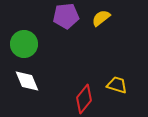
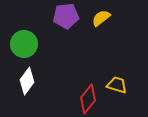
white diamond: rotated 60 degrees clockwise
red diamond: moved 4 px right
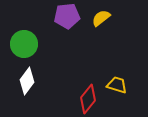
purple pentagon: moved 1 px right
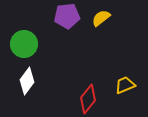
yellow trapezoid: moved 8 px right; rotated 40 degrees counterclockwise
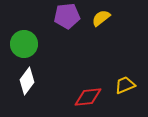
red diamond: moved 2 px up; rotated 44 degrees clockwise
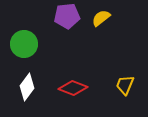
white diamond: moved 6 px down
yellow trapezoid: rotated 45 degrees counterclockwise
red diamond: moved 15 px left, 9 px up; rotated 28 degrees clockwise
